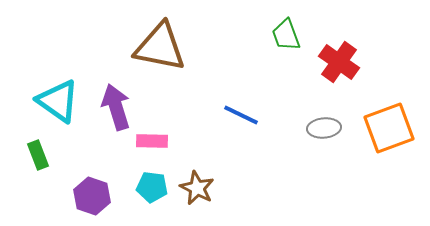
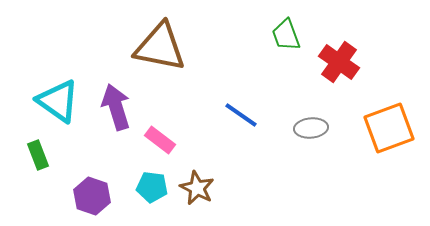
blue line: rotated 9 degrees clockwise
gray ellipse: moved 13 px left
pink rectangle: moved 8 px right, 1 px up; rotated 36 degrees clockwise
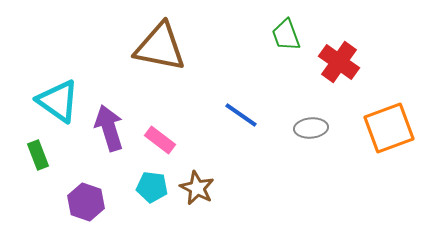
purple arrow: moved 7 px left, 21 px down
purple hexagon: moved 6 px left, 6 px down
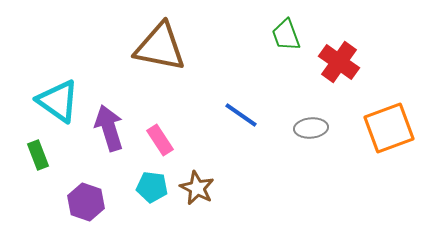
pink rectangle: rotated 20 degrees clockwise
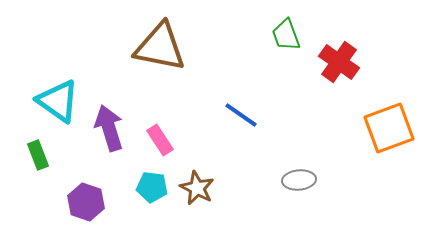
gray ellipse: moved 12 px left, 52 px down
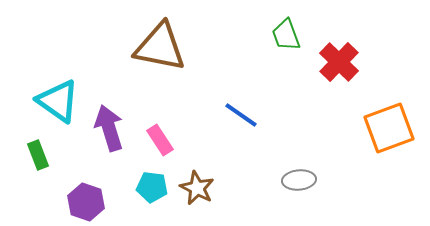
red cross: rotated 9 degrees clockwise
